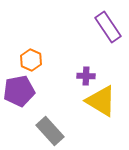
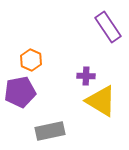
purple pentagon: moved 1 px right, 1 px down
gray rectangle: rotated 60 degrees counterclockwise
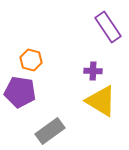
orange hexagon: rotated 10 degrees counterclockwise
purple cross: moved 7 px right, 5 px up
purple pentagon: rotated 20 degrees clockwise
gray rectangle: rotated 24 degrees counterclockwise
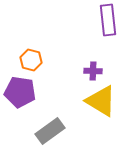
purple rectangle: moved 7 px up; rotated 28 degrees clockwise
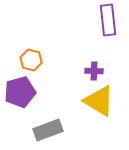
purple cross: moved 1 px right
purple pentagon: rotated 24 degrees counterclockwise
yellow triangle: moved 2 px left
gray rectangle: moved 2 px left, 1 px up; rotated 16 degrees clockwise
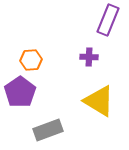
purple rectangle: rotated 28 degrees clockwise
orange hexagon: rotated 20 degrees counterclockwise
purple cross: moved 5 px left, 14 px up
purple pentagon: rotated 20 degrees counterclockwise
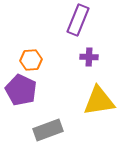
purple rectangle: moved 30 px left
purple pentagon: moved 1 px right, 2 px up; rotated 12 degrees counterclockwise
yellow triangle: rotated 40 degrees counterclockwise
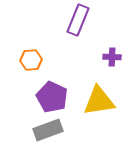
purple cross: moved 23 px right
purple pentagon: moved 31 px right, 7 px down
